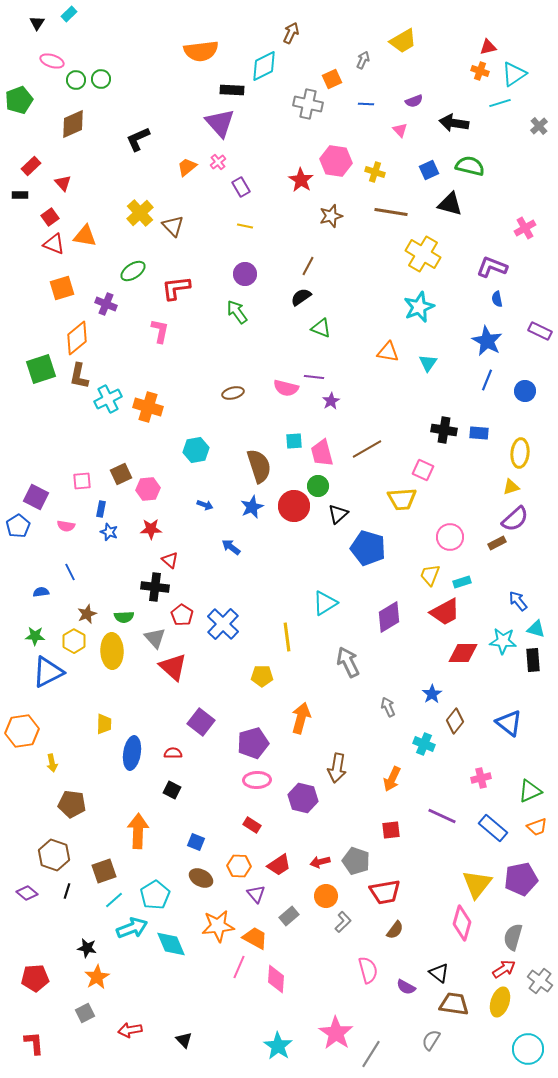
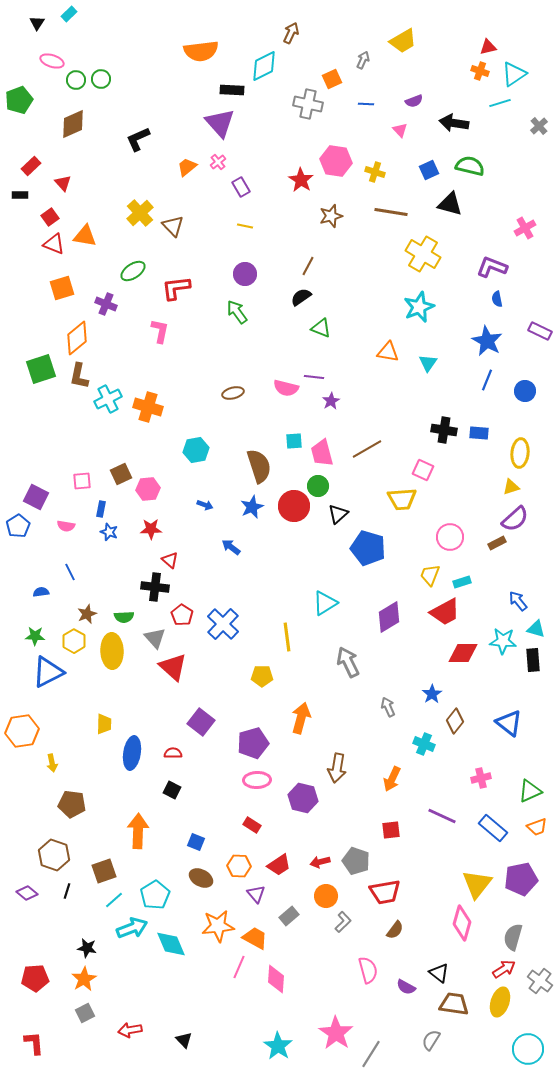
orange star at (97, 977): moved 13 px left, 2 px down
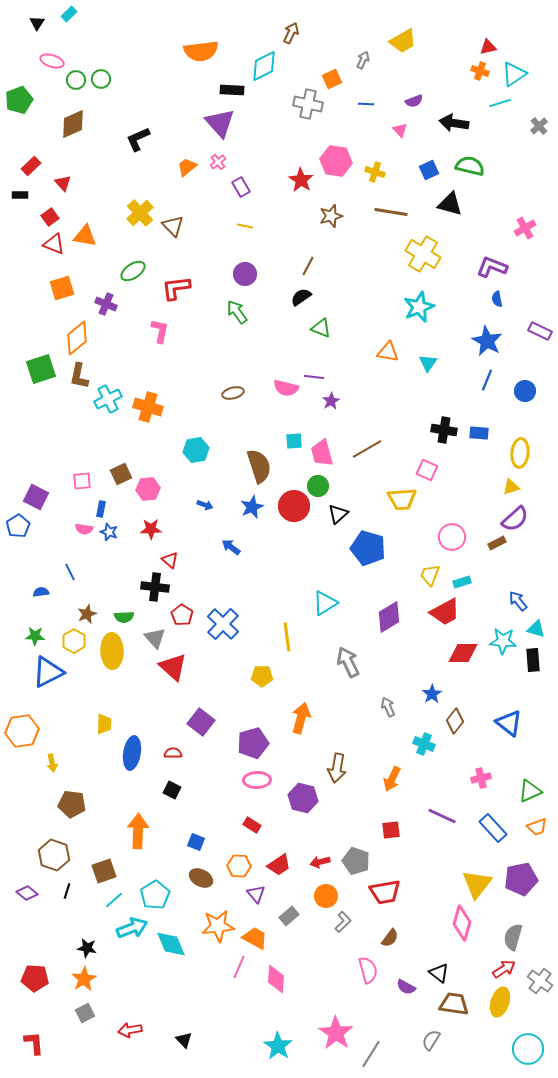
pink square at (423, 470): moved 4 px right
pink semicircle at (66, 526): moved 18 px right, 3 px down
pink circle at (450, 537): moved 2 px right
blue rectangle at (493, 828): rotated 8 degrees clockwise
brown semicircle at (395, 930): moved 5 px left, 8 px down
red pentagon at (35, 978): rotated 8 degrees clockwise
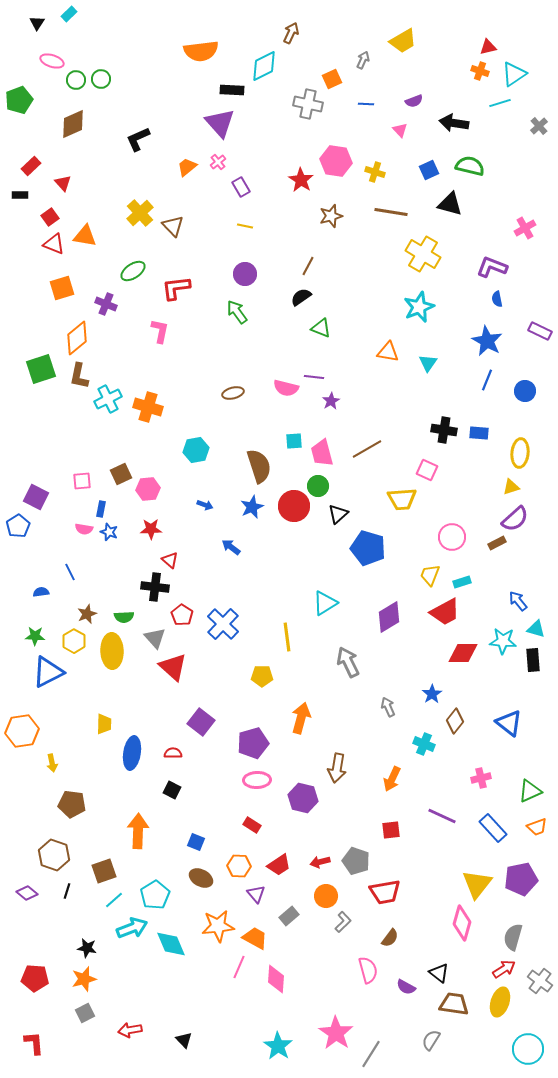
orange star at (84, 979): rotated 15 degrees clockwise
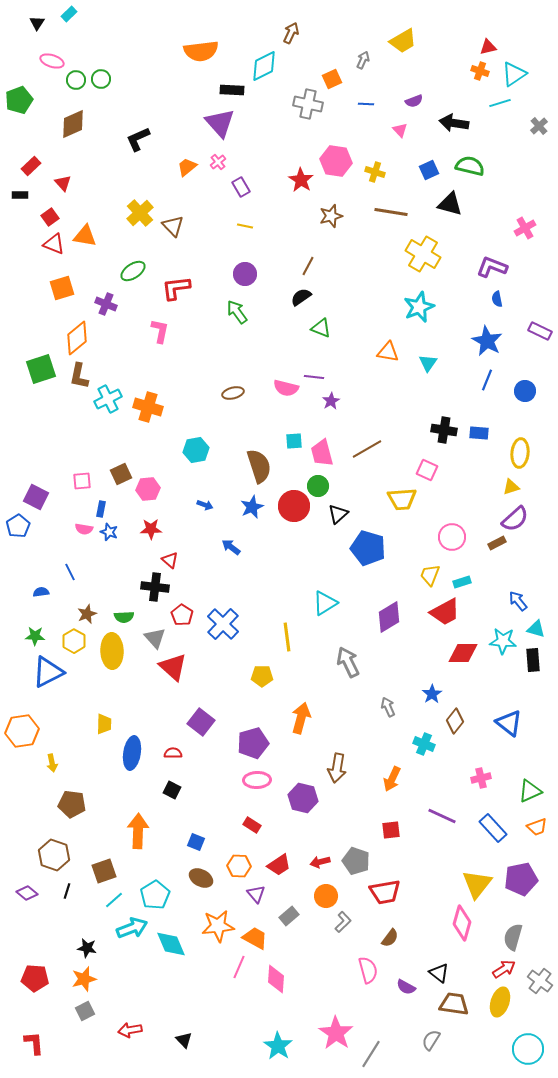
gray square at (85, 1013): moved 2 px up
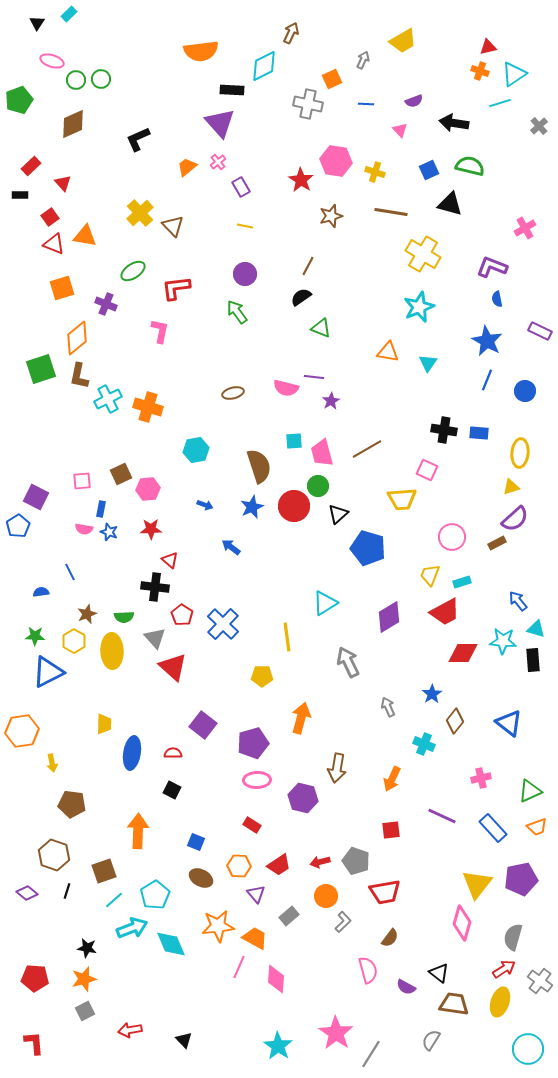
purple square at (201, 722): moved 2 px right, 3 px down
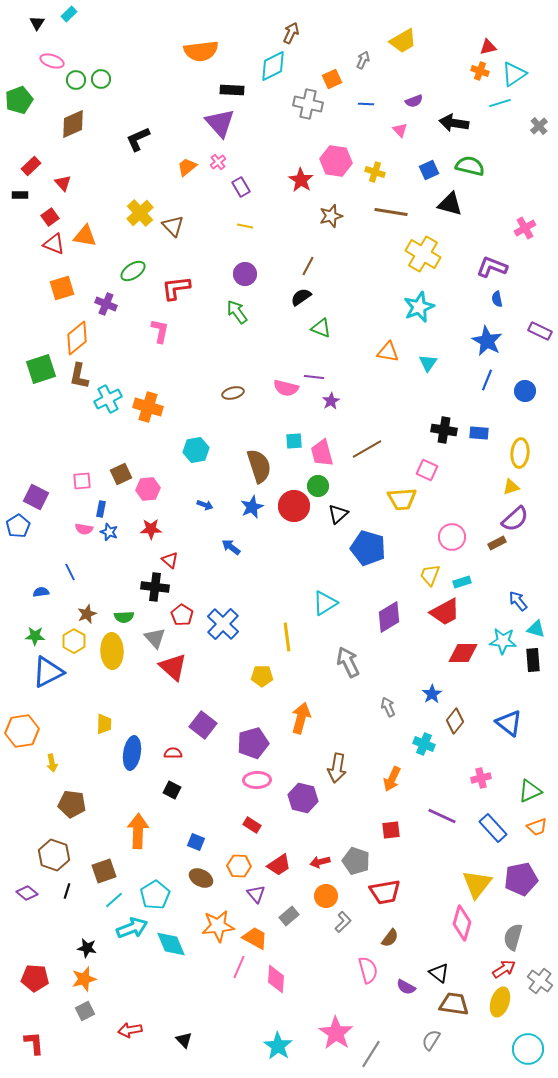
cyan diamond at (264, 66): moved 9 px right
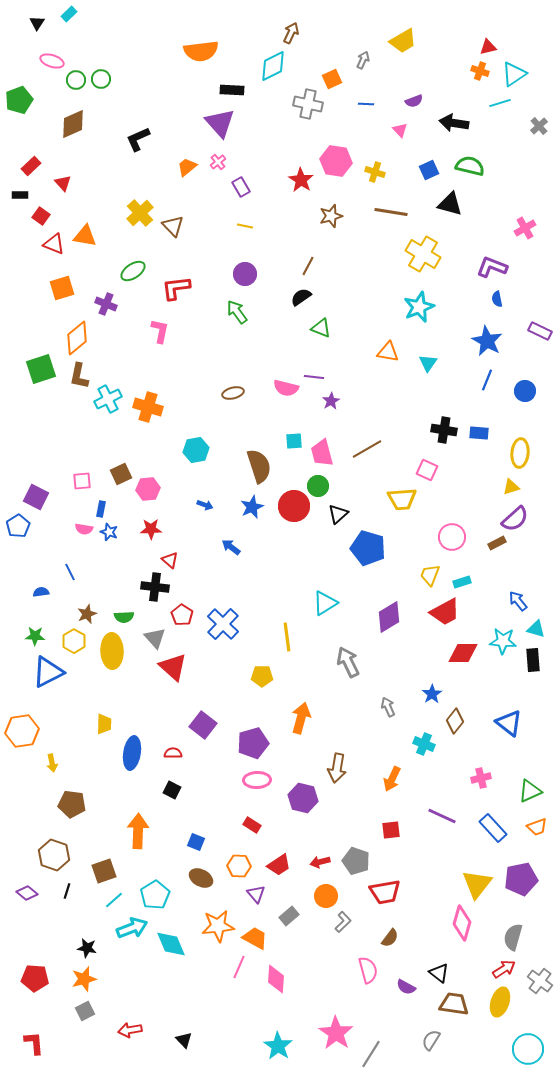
red square at (50, 217): moved 9 px left, 1 px up; rotated 18 degrees counterclockwise
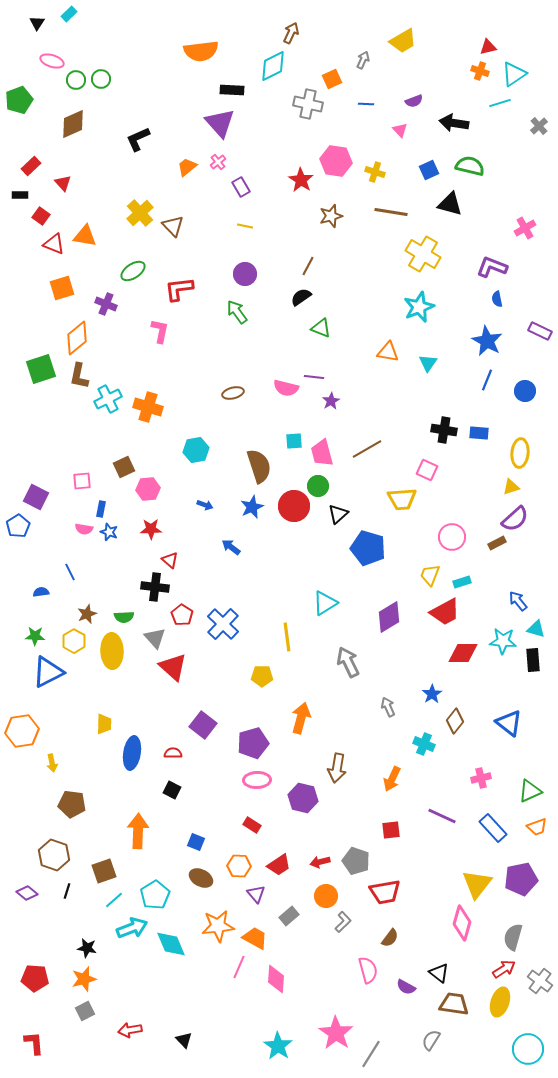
red L-shape at (176, 288): moved 3 px right, 1 px down
brown square at (121, 474): moved 3 px right, 7 px up
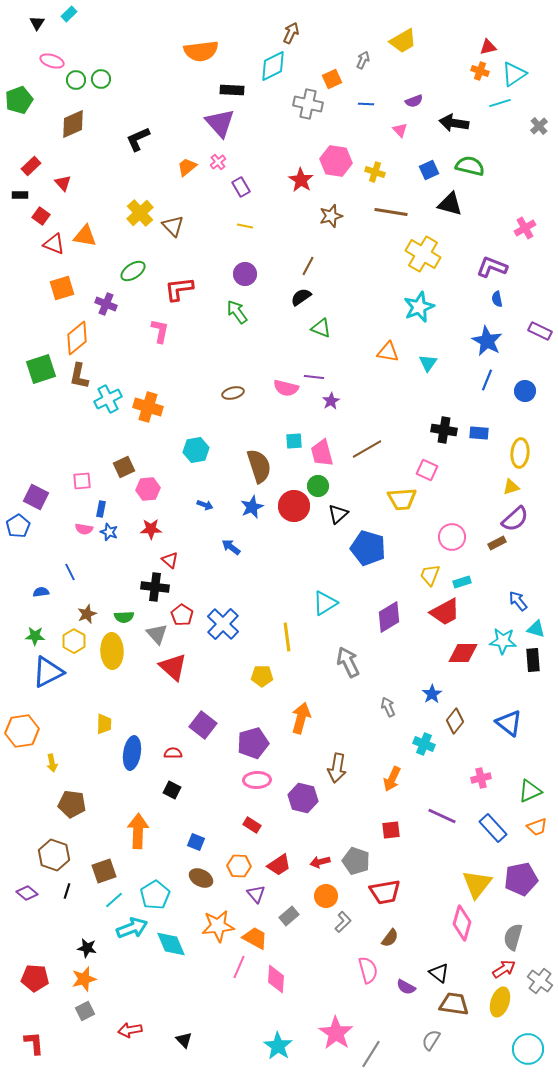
gray triangle at (155, 638): moved 2 px right, 4 px up
